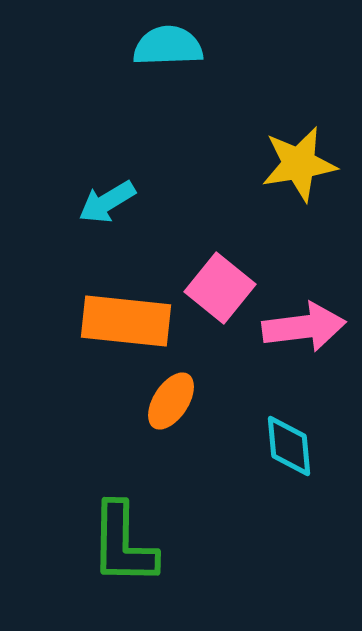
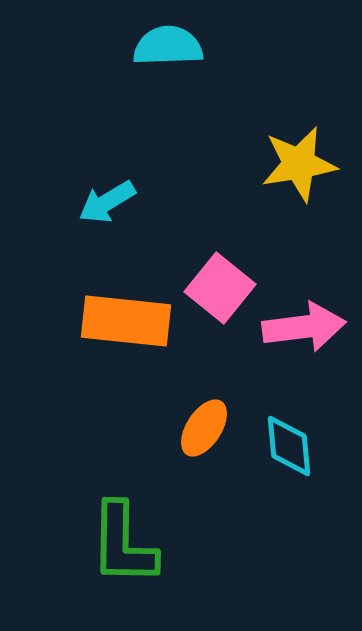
orange ellipse: moved 33 px right, 27 px down
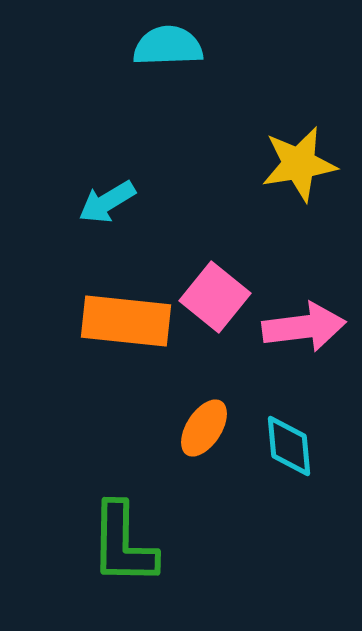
pink square: moved 5 px left, 9 px down
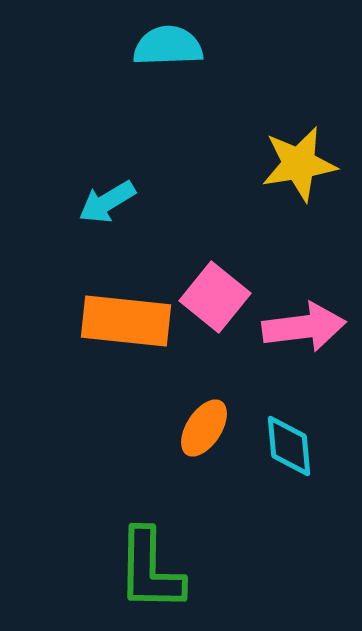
green L-shape: moved 27 px right, 26 px down
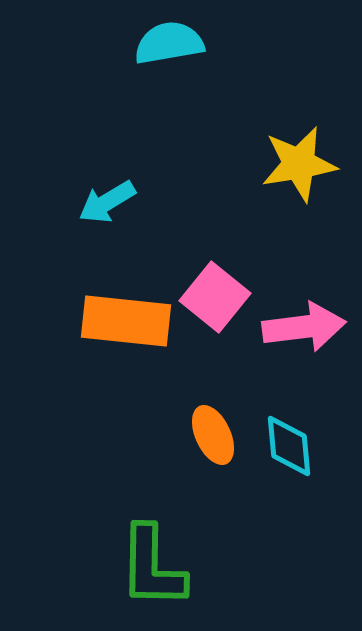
cyan semicircle: moved 1 px right, 3 px up; rotated 8 degrees counterclockwise
orange ellipse: moved 9 px right, 7 px down; rotated 58 degrees counterclockwise
green L-shape: moved 2 px right, 3 px up
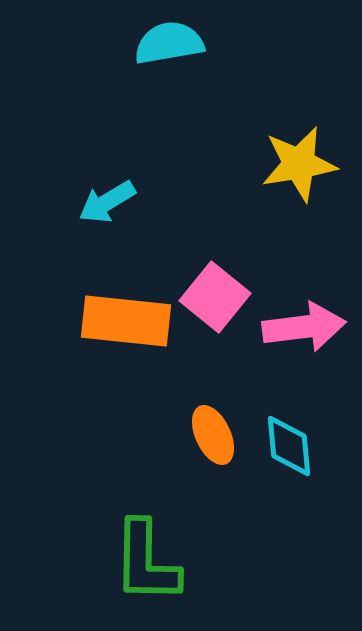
green L-shape: moved 6 px left, 5 px up
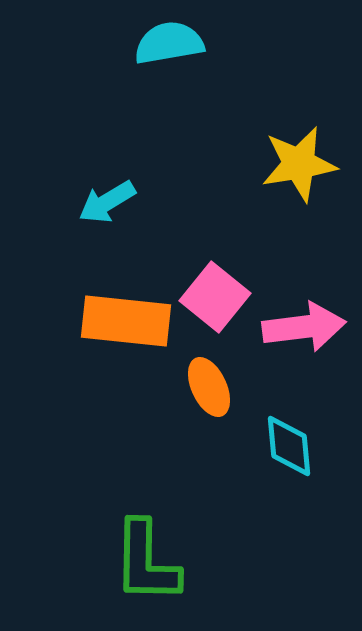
orange ellipse: moved 4 px left, 48 px up
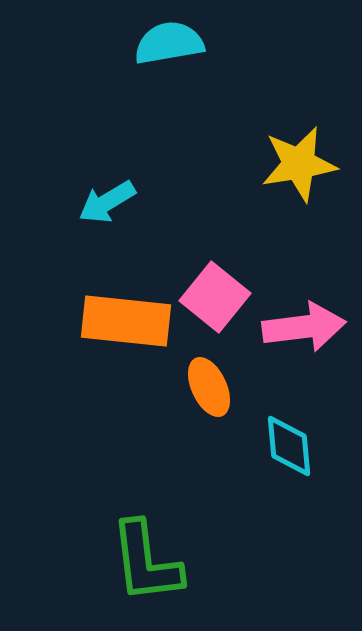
green L-shape: rotated 8 degrees counterclockwise
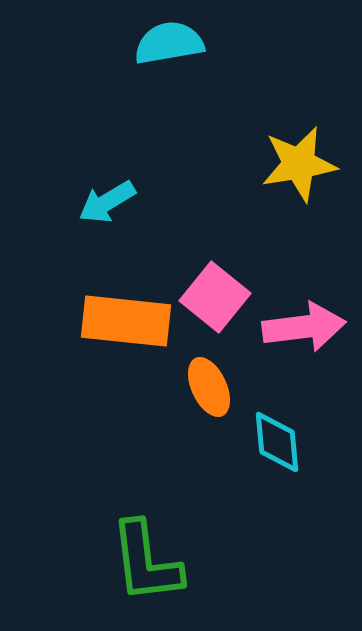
cyan diamond: moved 12 px left, 4 px up
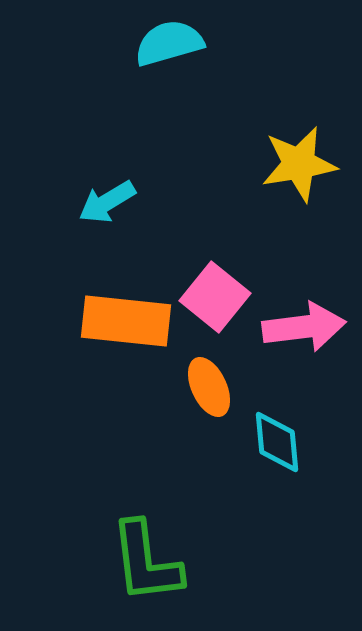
cyan semicircle: rotated 6 degrees counterclockwise
